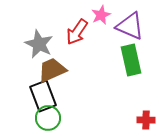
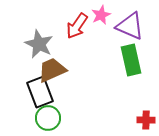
red arrow: moved 6 px up
black rectangle: moved 3 px left, 4 px up
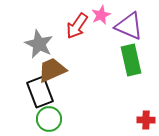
purple triangle: moved 1 px left
green circle: moved 1 px right, 1 px down
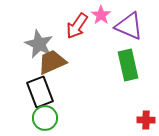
pink star: rotated 12 degrees counterclockwise
green rectangle: moved 3 px left, 5 px down
brown trapezoid: moved 8 px up
green circle: moved 4 px left, 1 px up
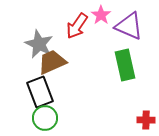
green rectangle: moved 3 px left
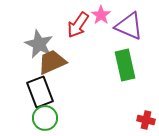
red arrow: moved 1 px right, 1 px up
red cross: rotated 12 degrees clockwise
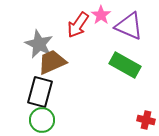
green rectangle: rotated 48 degrees counterclockwise
black rectangle: rotated 36 degrees clockwise
green circle: moved 3 px left, 2 px down
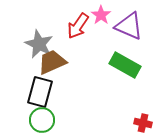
red arrow: moved 1 px down
red cross: moved 3 px left, 3 px down
